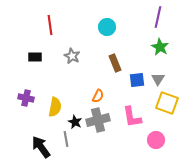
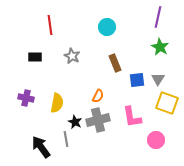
yellow semicircle: moved 2 px right, 4 px up
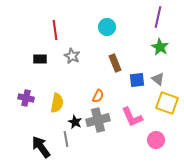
red line: moved 5 px right, 5 px down
black rectangle: moved 5 px right, 2 px down
gray triangle: rotated 24 degrees counterclockwise
pink L-shape: rotated 15 degrees counterclockwise
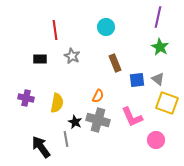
cyan circle: moved 1 px left
gray cross: rotated 30 degrees clockwise
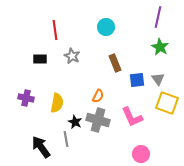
gray triangle: rotated 16 degrees clockwise
pink circle: moved 15 px left, 14 px down
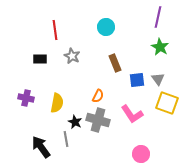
pink L-shape: moved 3 px up; rotated 10 degrees counterclockwise
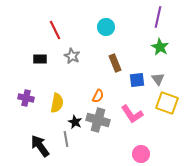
red line: rotated 18 degrees counterclockwise
black arrow: moved 1 px left, 1 px up
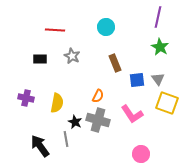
red line: rotated 60 degrees counterclockwise
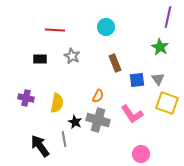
purple line: moved 10 px right
gray line: moved 2 px left
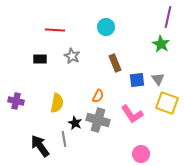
green star: moved 1 px right, 3 px up
purple cross: moved 10 px left, 3 px down
black star: moved 1 px down
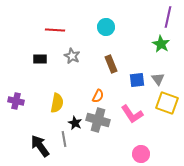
brown rectangle: moved 4 px left, 1 px down
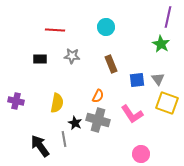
gray star: rotated 21 degrees counterclockwise
